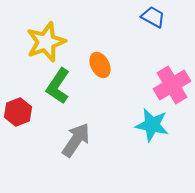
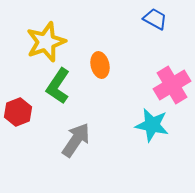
blue trapezoid: moved 2 px right, 2 px down
orange ellipse: rotated 15 degrees clockwise
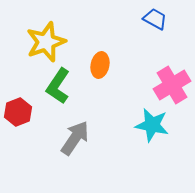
orange ellipse: rotated 25 degrees clockwise
gray arrow: moved 1 px left, 2 px up
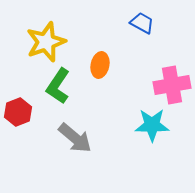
blue trapezoid: moved 13 px left, 4 px down
pink cross: rotated 21 degrees clockwise
cyan star: rotated 12 degrees counterclockwise
gray arrow: rotated 96 degrees clockwise
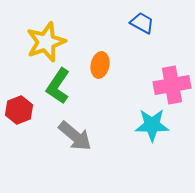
red hexagon: moved 1 px right, 2 px up
gray arrow: moved 2 px up
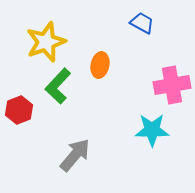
green L-shape: rotated 9 degrees clockwise
cyan star: moved 5 px down
gray arrow: moved 19 px down; rotated 90 degrees counterclockwise
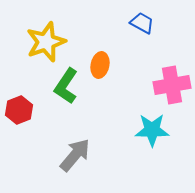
green L-shape: moved 8 px right; rotated 9 degrees counterclockwise
